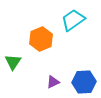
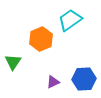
cyan trapezoid: moved 3 px left
blue hexagon: moved 3 px up
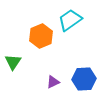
orange hexagon: moved 3 px up
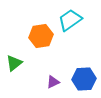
orange hexagon: rotated 15 degrees clockwise
green triangle: moved 1 px right, 1 px down; rotated 18 degrees clockwise
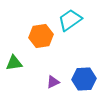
green triangle: rotated 30 degrees clockwise
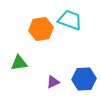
cyan trapezoid: rotated 55 degrees clockwise
orange hexagon: moved 7 px up
green triangle: moved 5 px right
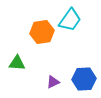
cyan trapezoid: rotated 105 degrees clockwise
orange hexagon: moved 1 px right, 3 px down
green triangle: moved 2 px left; rotated 12 degrees clockwise
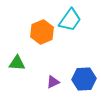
orange hexagon: rotated 15 degrees counterclockwise
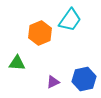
orange hexagon: moved 2 px left, 1 px down
blue hexagon: rotated 10 degrees counterclockwise
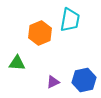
cyan trapezoid: rotated 25 degrees counterclockwise
blue hexagon: moved 1 px down
